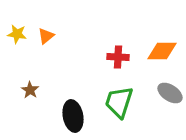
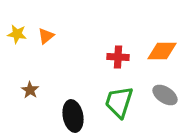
gray ellipse: moved 5 px left, 2 px down
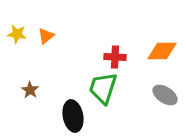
red cross: moved 3 px left
green trapezoid: moved 16 px left, 14 px up
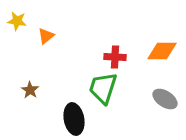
yellow star: moved 13 px up
gray ellipse: moved 4 px down
black ellipse: moved 1 px right, 3 px down
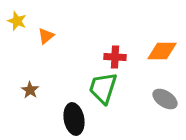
yellow star: rotated 12 degrees clockwise
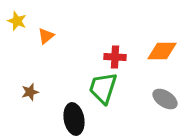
brown star: moved 2 px down; rotated 24 degrees clockwise
